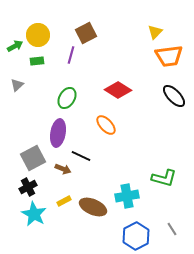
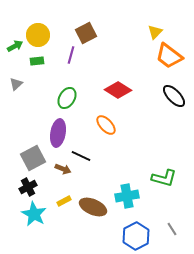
orange trapezoid: rotated 44 degrees clockwise
gray triangle: moved 1 px left, 1 px up
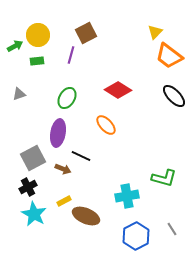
gray triangle: moved 3 px right, 10 px down; rotated 24 degrees clockwise
brown ellipse: moved 7 px left, 9 px down
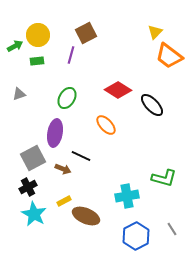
black ellipse: moved 22 px left, 9 px down
purple ellipse: moved 3 px left
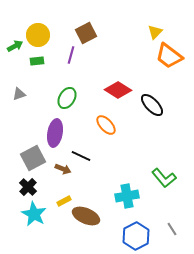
green L-shape: rotated 35 degrees clockwise
black cross: rotated 18 degrees counterclockwise
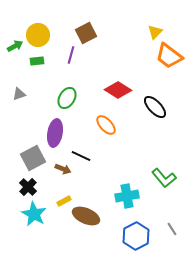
black ellipse: moved 3 px right, 2 px down
